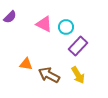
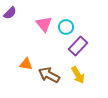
purple semicircle: moved 4 px up
pink triangle: rotated 24 degrees clockwise
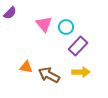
orange triangle: moved 3 px down
yellow arrow: moved 3 px right, 3 px up; rotated 60 degrees counterclockwise
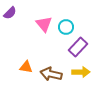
purple rectangle: moved 1 px down
brown arrow: moved 2 px right, 1 px up; rotated 15 degrees counterclockwise
